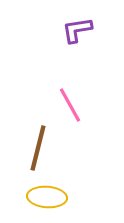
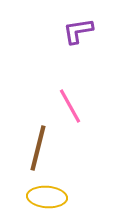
purple L-shape: moved 1 px right, 1 px down
pink line: moved 1 px down
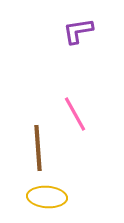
pink line: moved 5 px right, 8 px down
brown line: rotated 18 degrees counterclockwise
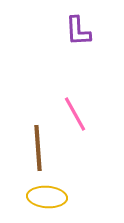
purple L-shape: rotated 84 degrees counterclockwise
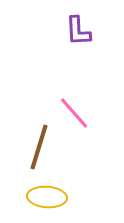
pink line: moved 1 px left, 1 px up; rotated 12 degrees counterclockwise
brown line: moved 1 px right, 1 px up; rotated 21 degrees clockwise
